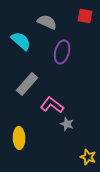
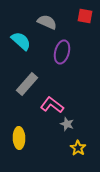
yellow star: moved 10 px left, 9 px up; rotated 14 degrees clockwise
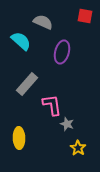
gray semicircle: moved 4 px left
pink L-shape: rotated 45 degrees clockwise
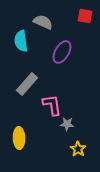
cyan semicircle: rotated 140 degrees counterclockwise
purple ellipse: rotated 15 degrees clockwise
gray star: rotated 16 degrees counterclockwise
yellow star: moved 1 px down
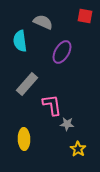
cyan semicircle: moved 1 px left
yellow ellipse: moved 5 px right, 1 px down
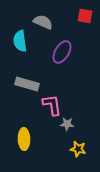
gray rectangle: rotated 65 degrees clockwise
yellow star: rotated 21 degrees counterclockwise
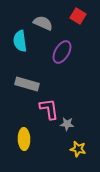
red square: moved 7 px left; rotated 21 degrees clockwise
gray semicircle: moved 1 px down
pink L-shape: moved 3 px left, 4 px down
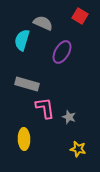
red square: moved 2 px right
cyan semicircle: moved 2 px right, 1 px up; rotated 25 degrees clockwise
pink L-shape: moved 4 px left, 1 px up
gray star: moved 2 px right, 7 px up; rotated 16 degrees clockwise
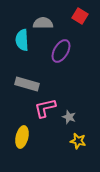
gray semicircle: rotated 24 degrees counterclockwise
cyan semicircle: rotated 20 degrees counterclockwise
purple ellipse: moved 1 px left, 1 px up
pink L-shape: rotated 95 degrees counterclockwise
yellow ellipse: moved 2 px left, 2 px up; rotated 15 degrees clockwise
yellow star: moved 8 px up
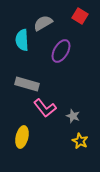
gray semicircle: rotated 30 degrees counterclockwise
pink L-shape: rotated 115 degrees counterclockwise
gray star: moved 4 px right, 1 px up
yellow star: moved 2 px right; rotated 14 degrees clockwise
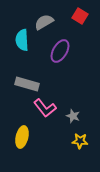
gray semicircle: moved 1 px right, 1 px up
purple ellipse: moved 1 px left
yellow star: rotated 21 degrees counterclockwise
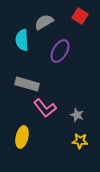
gray star: moved 4 px right, 1 px up
